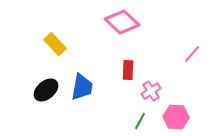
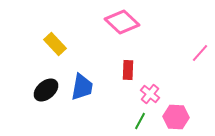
pink line: moved 8 px right, 1 px up
pink cross: moved 1 px left, 3 px down; rotated 18 degrees counterclockwise
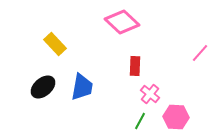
red rectangle: moved 7 px right, 4 px up
black ellipse: moved 3 px left, 3 px up
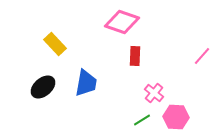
pink diamond: rotated 24 degrees counterclockwise
pink line: moved 2 px right, 3 px down
red rectangle: moved 10 px up
blue trapezoid: moved 4 px right, 4 px up
pink cross: moved 4 px right, 1 px up
green line: moved 2 px right, 1 px up; rotated 30 degrees clockwise
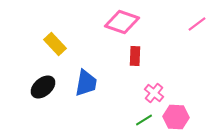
pink line: moved 5 px left, 32 px up; rotated 12 degrees clockwise
green line: moved 2 px right
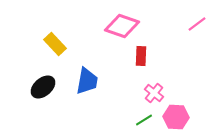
pink diamond: moved 4 px down
red rectangle: moved 6 px right
blue trapezoid: moved 1 px right, 2 px up
